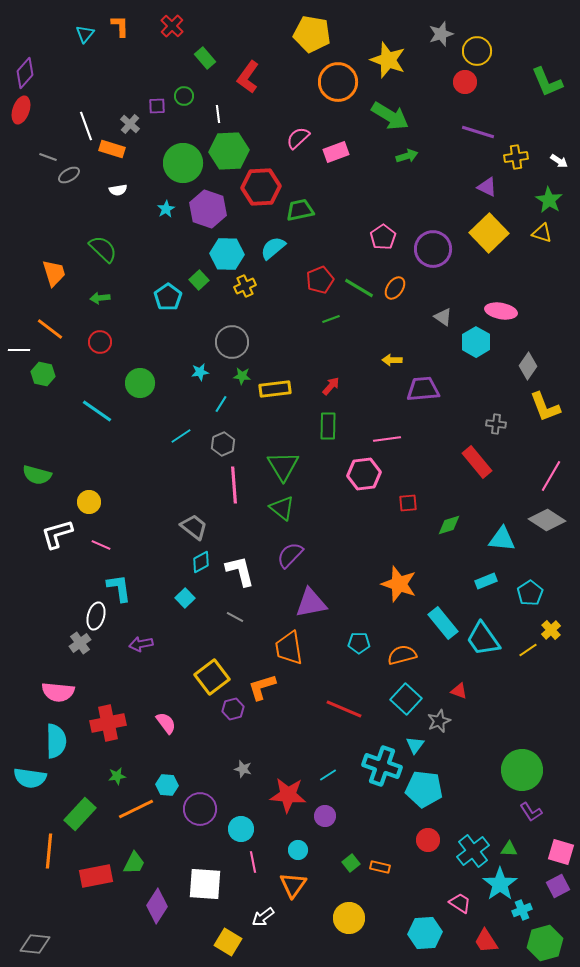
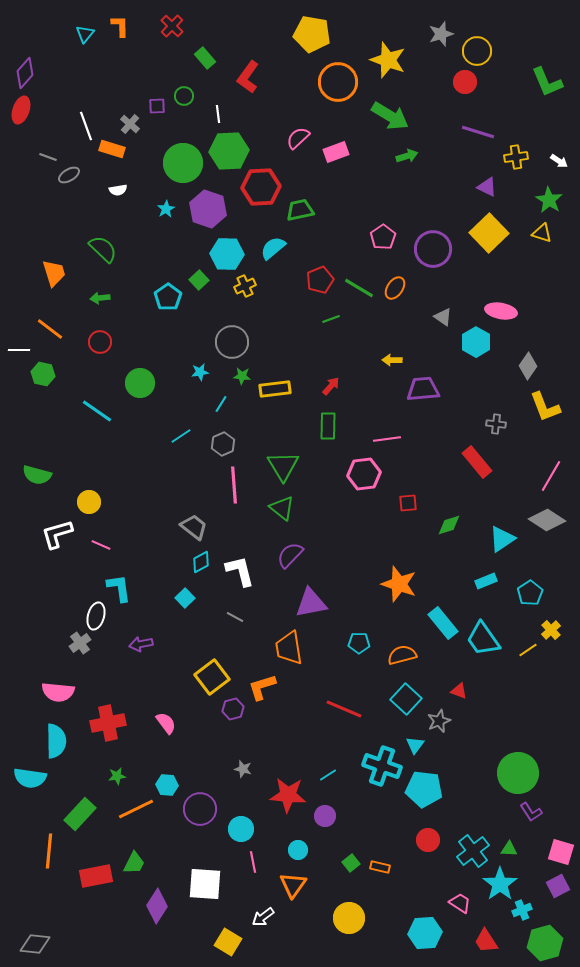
cyan triangle at (502, 539): rotated 40 degrees counterclockwise
green circle at (522, 770): moved 4 px left, 3 px down
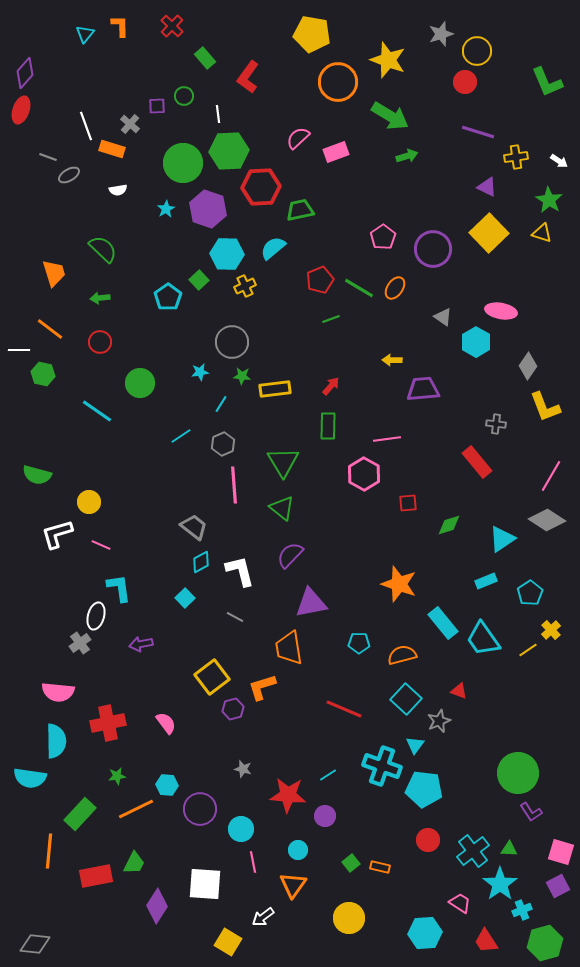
green triangle at (283, 466): moved 4 px up
pink hexagon at (364, 474): rotated 24 degrees counterclockwise
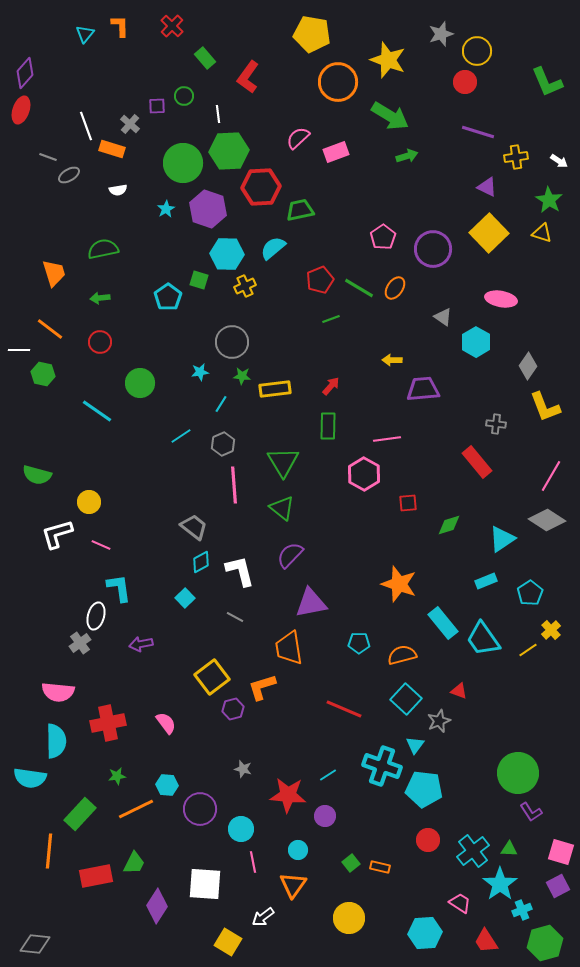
green semicircle at (103, 249): rotated 56 degrees counterclockwise
green square at (199, 280): rotated 30 degrees counterclockwise
pink ellipse at (501, 311): moved 12 px up
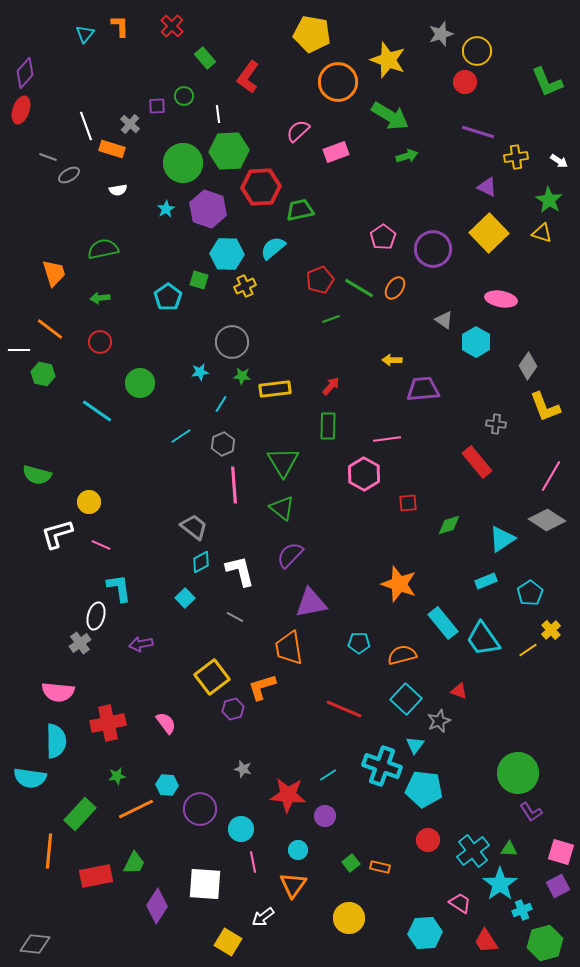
pink semicircle at (298, 138): moved 7 px up
gray triangle at (443, 317): moved 1 px right, 3 px down
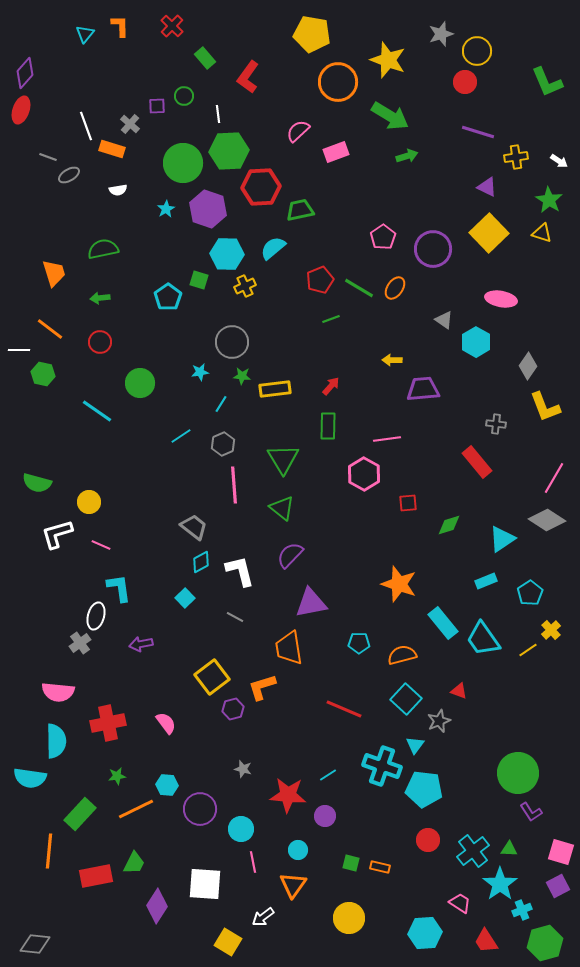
green triangle at (283, 462): moved 3 px up
green semicircle at (37, 475): moved 8 px down
pink line at (551, 476): moved 3 px right, 2 px down
green square at (351, 863): rotated 36 degrees counterclockwise
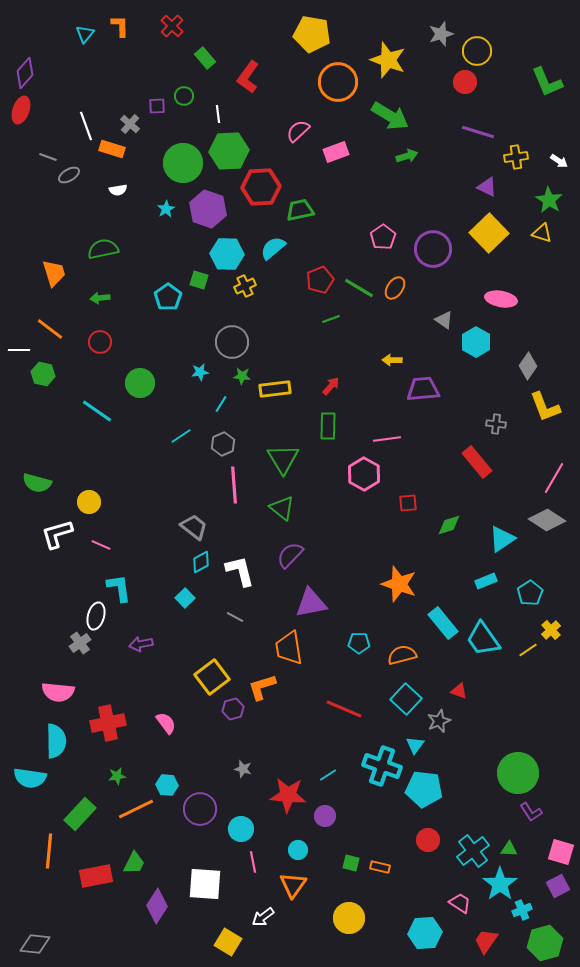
red trapezoid at (486, 941): rotated 68 degrees clockwise
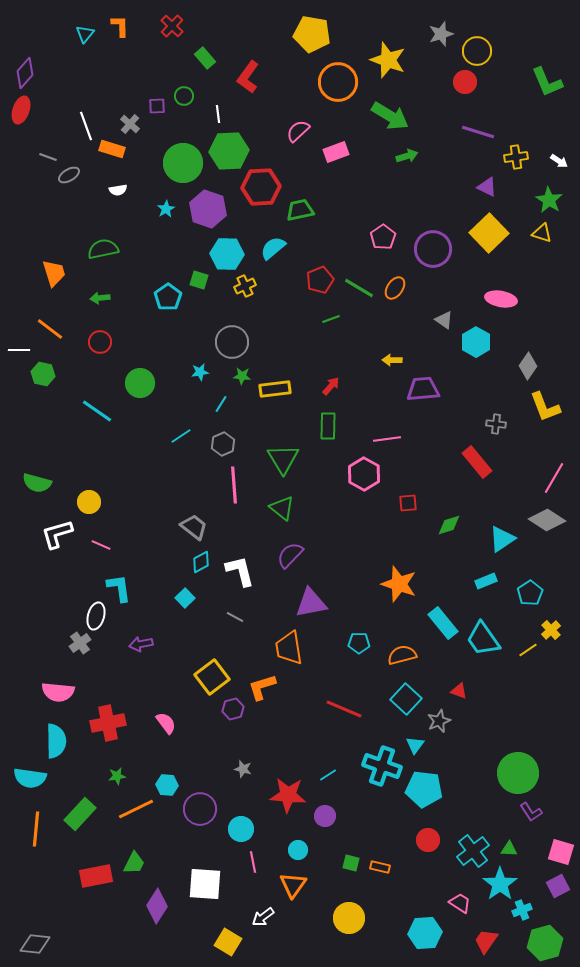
orange line at (49, 851): moved 13 px left, 22 px up
